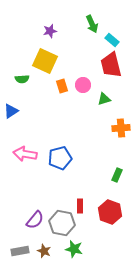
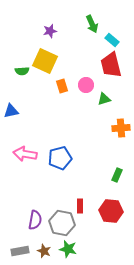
green semicircle: moved 8 px up
pink circle: moved 3 px right
blue triangle: rotated 21 degrees clockwise
red hexagon: moved 1 px right, 1 px up; rotated 15 degrees counterclockwise
purple semicircle: rotated 30 degrees counterclockwise
green star: moved 6 px left
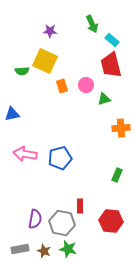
purple star: rotated 16 degrees clockwise
blue triangle: moved 1 px right, 3 px down
red hexagon: moved 10 px down
purple semicircle: moved 1 px up
gray rectangle: moved 2 px up
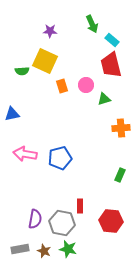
green rectangle: moved 3 px right
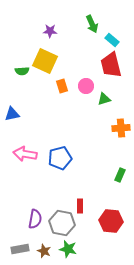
pink circle: moved 1 px down
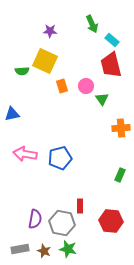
green triangle: moved 2 px left; rotated 48 degrees counterclockwise
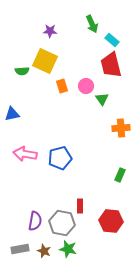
purple semicircle: moved 2 px down
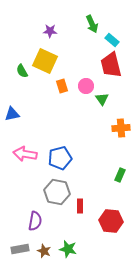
green semicircle: rotated 64 degrees clockwise
gray hexagon: moved 5 px left, 31 px up
